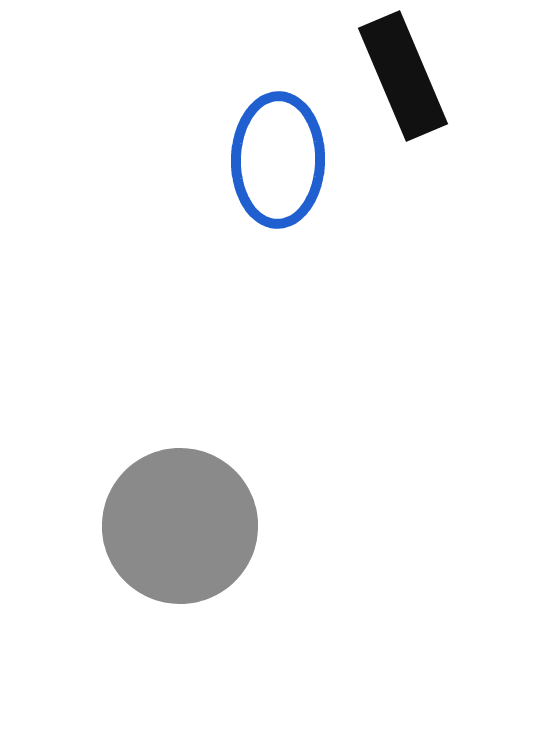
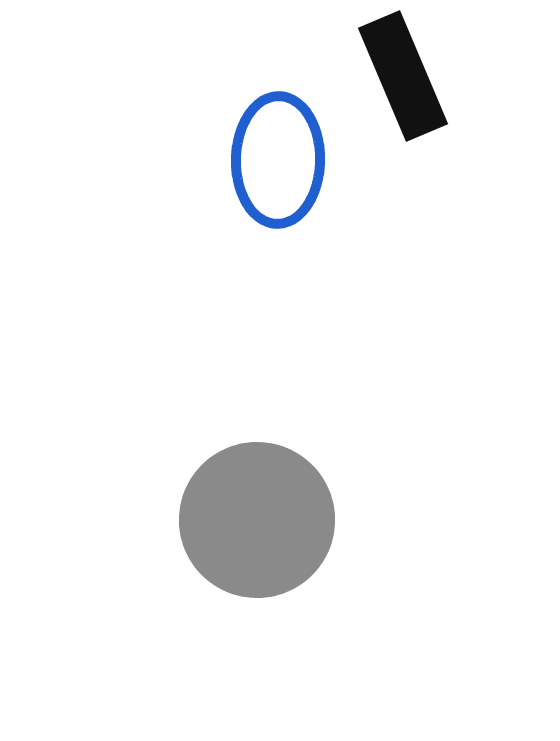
gray circle: moved 77 px right, 6 px up
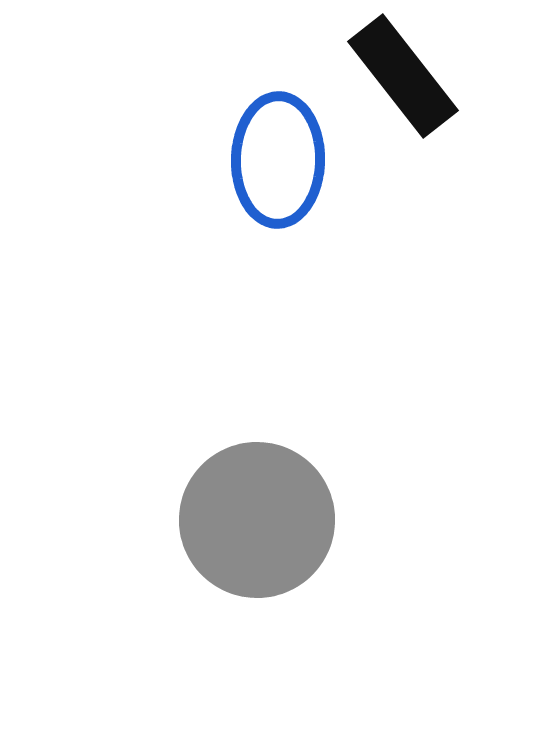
black rectangle: rotated 15 degrees counterclockwise
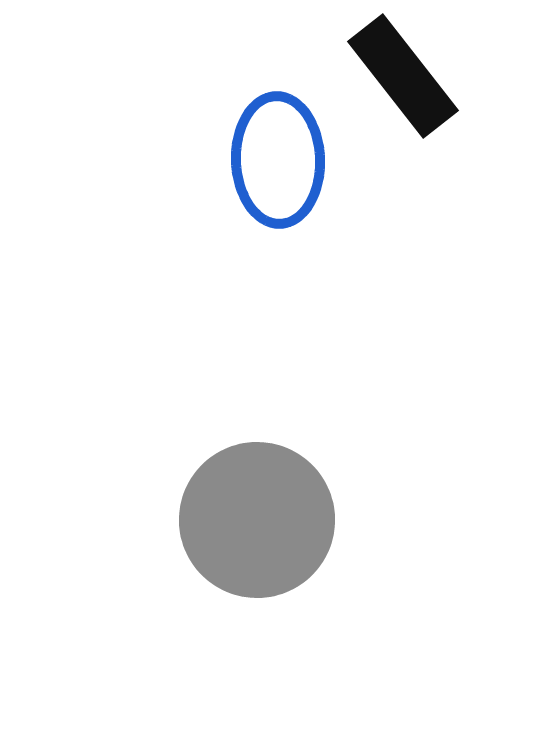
blue ellipse: rotated 3 degrees counterclockwise
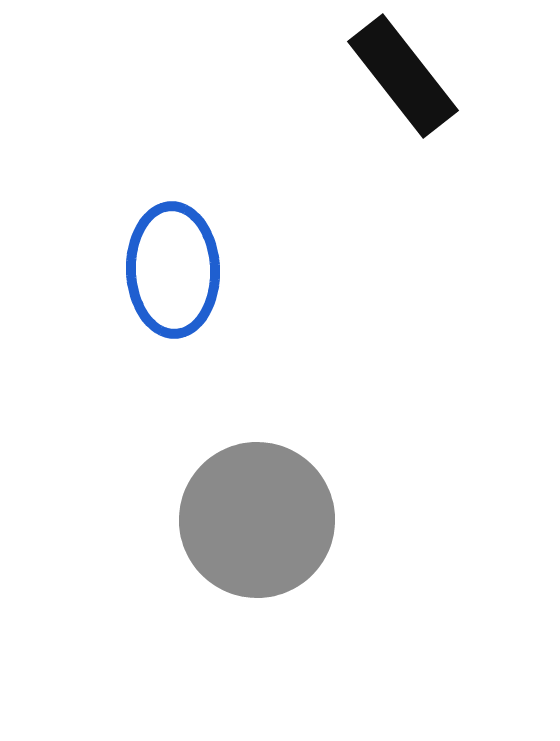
blue ellipse: moved 105 px left, 110 px down
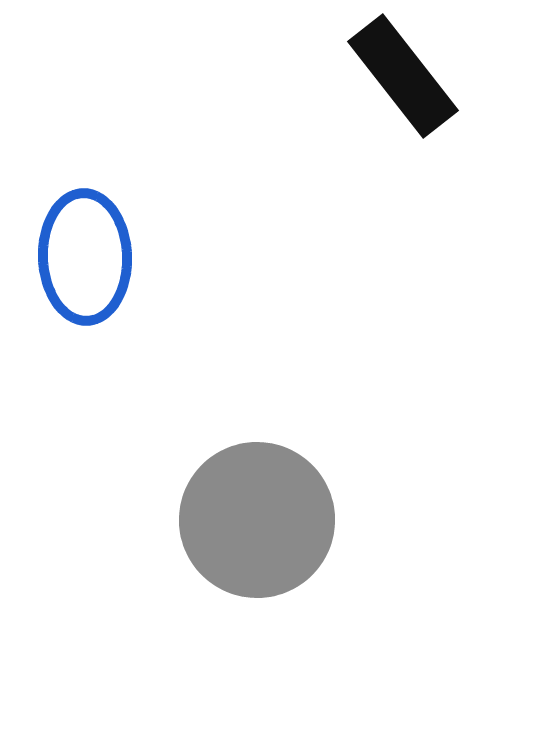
blue ellipse: moved 88 px left, 13 px up
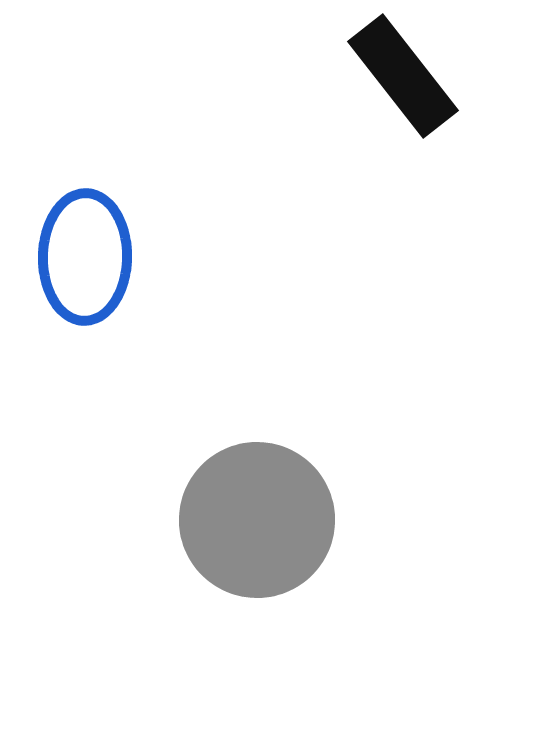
blue ellipse: rotated 3 degrees clockwise
